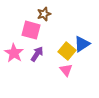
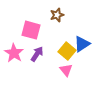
brown star: moved 13 px right, 1 px down
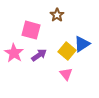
brown star: rotated 16 degrees counterclockwise
purple arrow: moved 2 px right, 1 px down; rotated 21 degrees clockwise
pink triangle: moved 4 px down
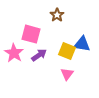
pink square: moved 4 px down
blue triangle: rotated 42 degrees clockwise
yellow square: rotated 18 degrees counterclockwise
pink triangle: moved 1 px right; rotated 16 degrees clockwise
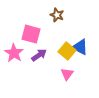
brown star: rotated 16 degrees counterclockwise
blue triangle: moved 2 px left, 3 px down; rotated 18 degrees clockwise
yellow square: rotated 18 degrees clockwise
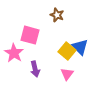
pink square: moved 1 px left, 1 px down
blue triangle: rotated 18 degrees clockwise
purple arrow: moved 4 px left, 14 px down; rotated 112 degrees clockwise
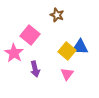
pink square: rotated 24 degrees clockwise
blue triangle: rotated 42 degrees counterclockwise
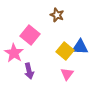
yellow square: moved 2 px left
purple arrow: moved 6 px left, 2 px down
